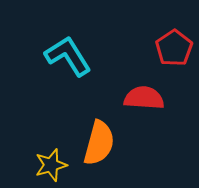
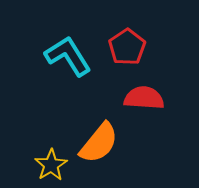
red pentagon: moved 47 px left, 1 px up
orange semicircle: rotated 24 degrees clockwise
yellow star: rotated 16 degrees counterclockwise
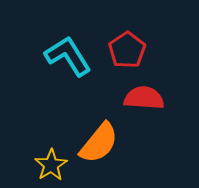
red pentagon: moved 3 px down
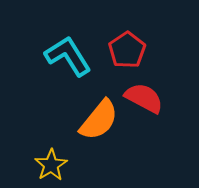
red semicircle: rotated 24 degrees clockwise
orange semicircle: moved 23 px up
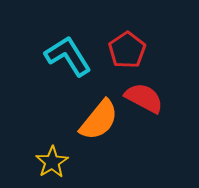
yellow star: moved 1 px right, 3 px up
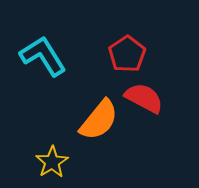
red pentagon: moved 4 px down
cyan L-shape: moved 25 px left
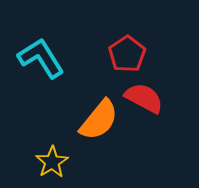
cyan L-shape: moved 2 px left, 2 px down
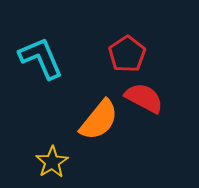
cyan L-shape: rotated 9 degrees clockwise
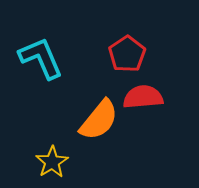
red semicircle: moved 1 px left, 1 px up; rotated 33 degrees counterclockwise
